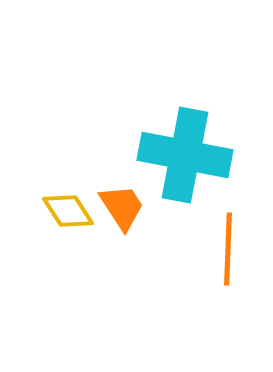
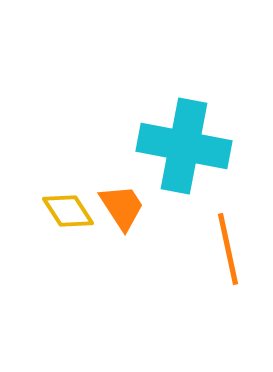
cyan cross: moved 1 px left, 9 px up
orange line: rotated 14 degrees counterclockwise
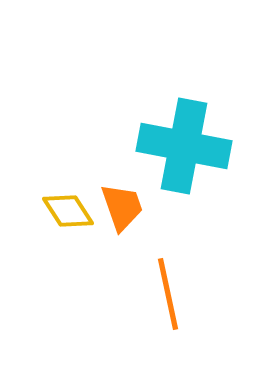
orange trapezoid: rotated 14 degrees clockwise
orange line: moved 60 px left, 45 px down
